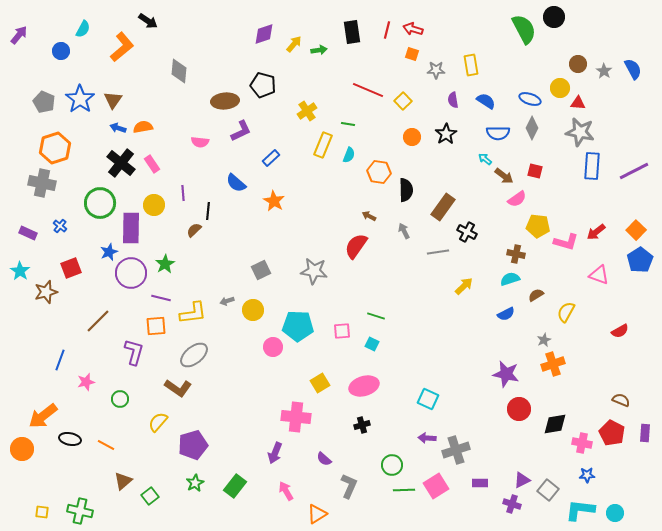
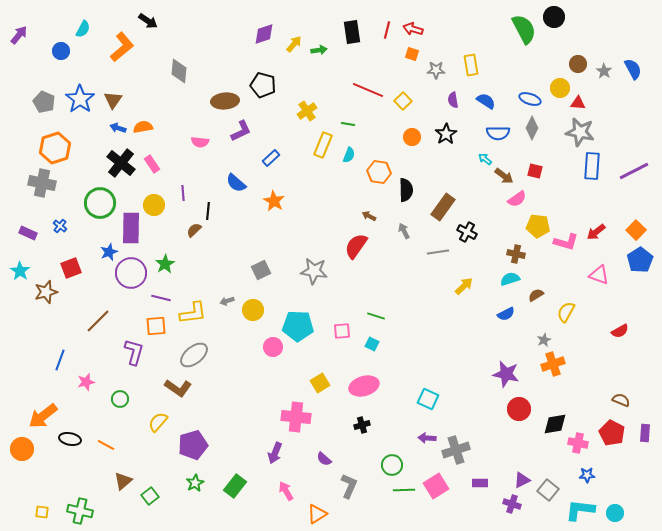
pink cross at (582, 443): moved 4 px left
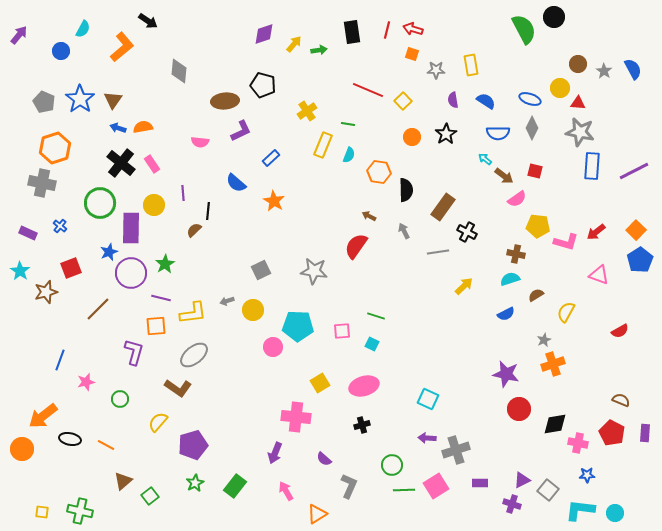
brown line at (98, 321): moved 12 px up
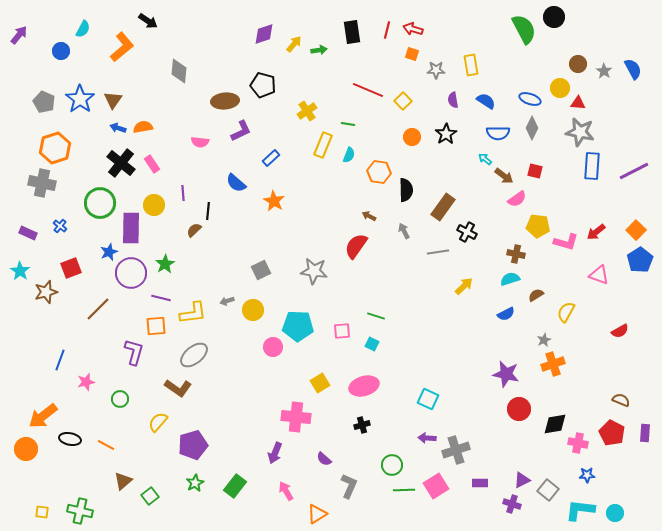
orange circle at (22, 449): moved 4 px right
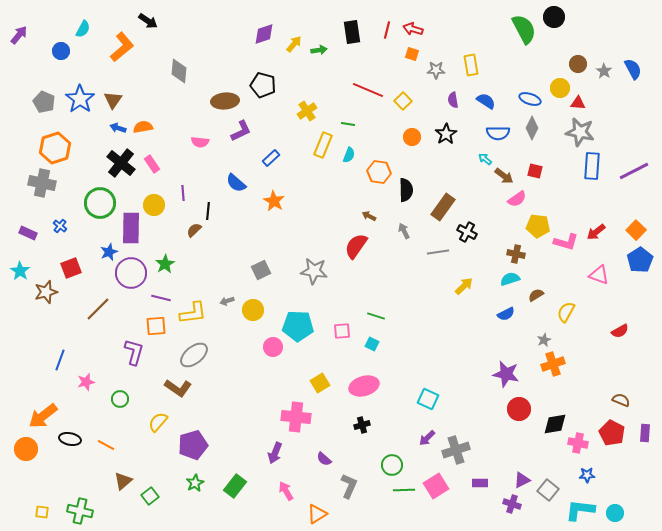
purple arrow at (427, 438): rotated 48 degrees counterclockwise
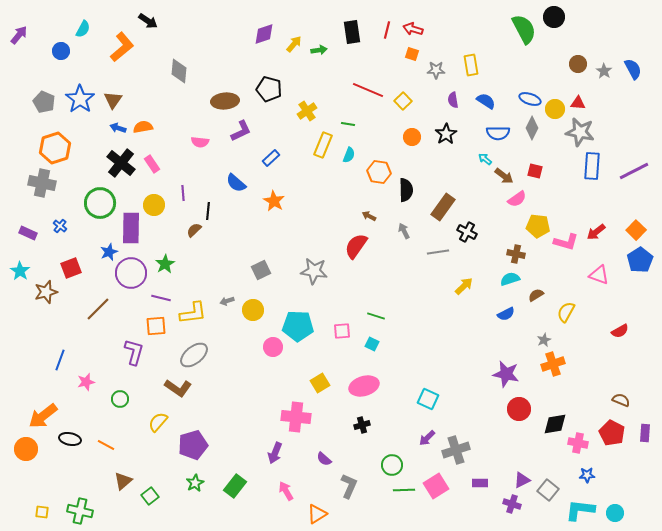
black pentagon at (263, 85): moved 6 px right, 4 px down
yellow circle at (560, 88): moved 5 px left, 21 px down
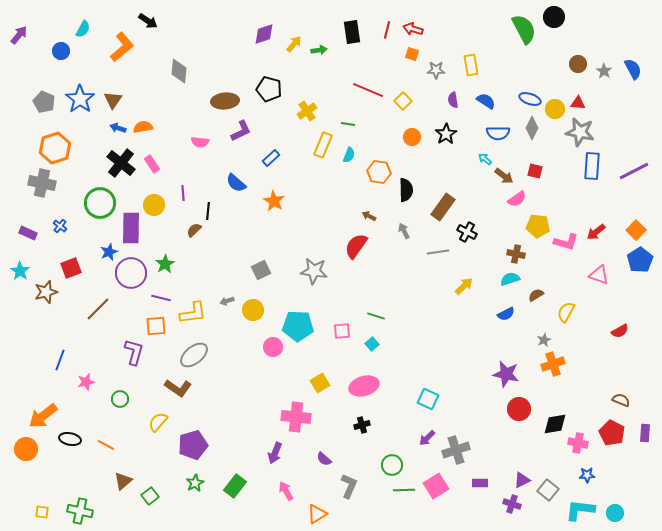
cyan square at (372, 344): rotated 24 degrees clockwise
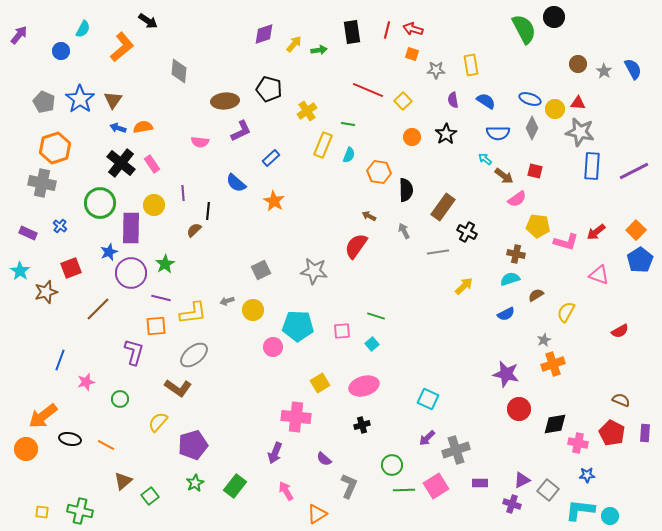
cyan circle at (615, 513): moved 5 px left, 3 px down
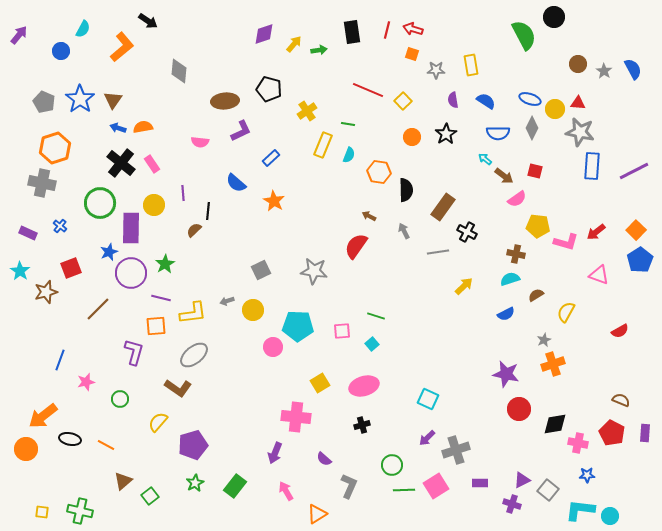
green semicircle at (524, 29): moved 6 px down
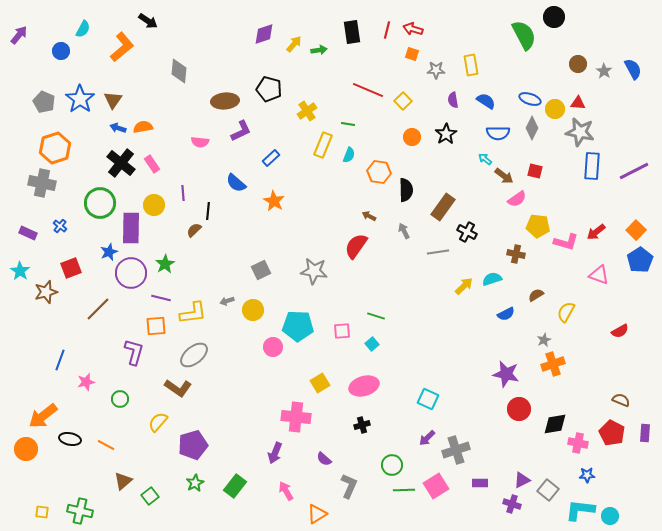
cyan semicircle at (510, 279): moved 18 px left
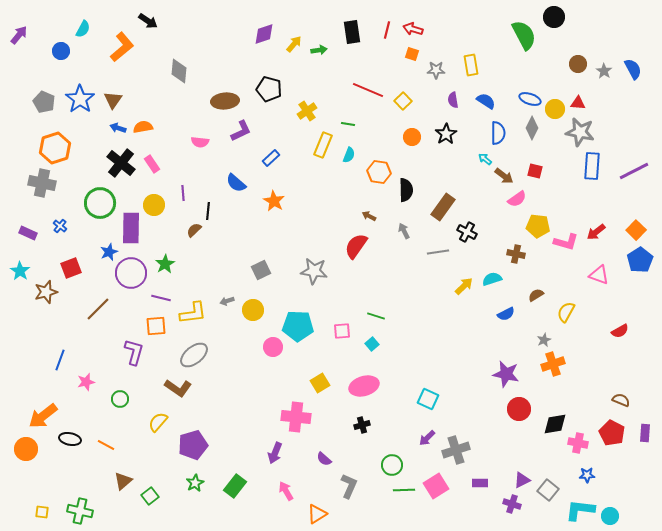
blue semicircle at (498, 133): rotated 90 degrees counterclockwise
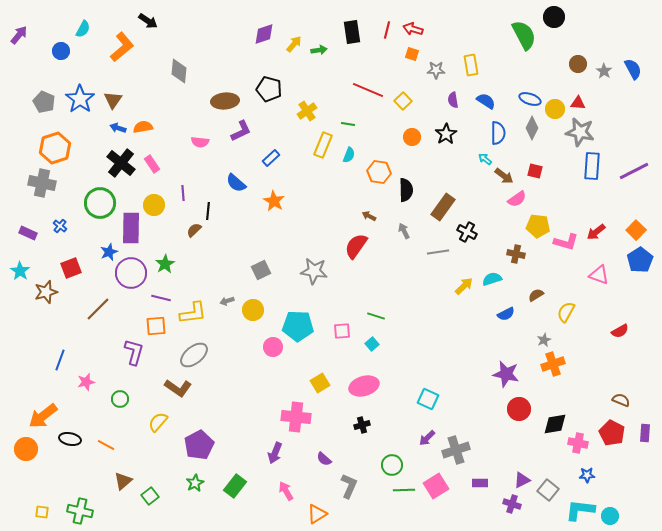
purple pentagon at (193, 445): moved 6 px right; rotated 12 degrees counterclockwise
